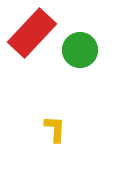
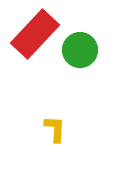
red rectangle: moved 3 px right, 1 px down
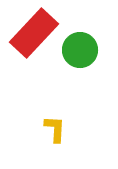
red rectangle: moved 1 px left, 1 px up
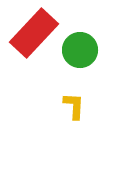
yellow L-shape: moved 19 px right, 23 px up
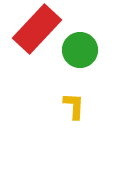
red rectangle: moved 3 px right, 4 px up
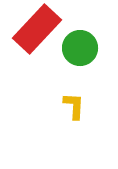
green circle: moved 2 px up
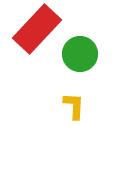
green circle: moved 6 px down
